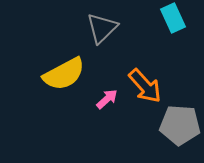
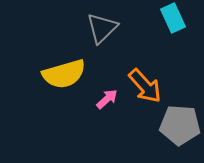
yellow semicircle: rotated 12 degrees clockwise
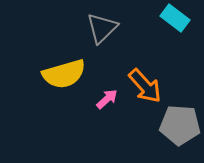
cyan rectangle: moved 2 px right; rotated 28 degrees counterclockwise
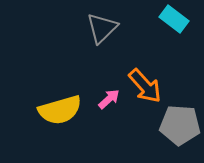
cyan rectangle: moved 1 px left, 1 px down
yellow semicircle: moved 4 px left, 36 px down
pink arrow: moved 2 px right
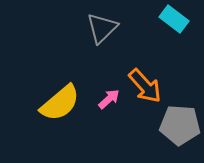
yellow semicircle: moved 7 px up; rotated 24 degrees counterclockwise
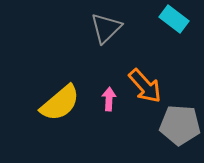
gray triangle: moved 4 px right
pink arrow: rotated 45 degrees counterclockwise
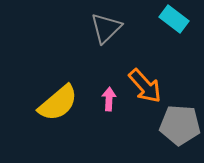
yellow semicircle: moved 2 px left
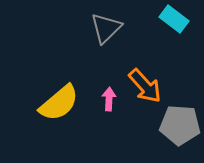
yellow semicircle: moved 1 px right
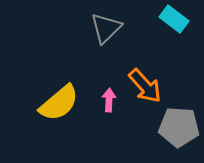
pink arrow: moved 1 px down
gray pentagon: moved 1 px left, 2 px down
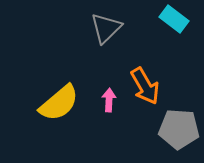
orange arrow: rotated 12 degrees clockwise
gray pentagon: moved 2 px down
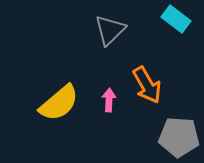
cyan rectangle: moved 2 px right
gray triangle: moved 4 px right, 2 px down
orange arrow: moved 2 px right, 1 px up
gray pentagon: moved 8 px down
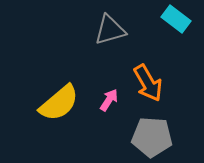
gray triangle: rotated 28 degrees clockwise
orange arrow: moved 1 px right, 2 px up
pink arrow: rotated 30 degrees clockwise
gray pentagon: moved 27 px left
